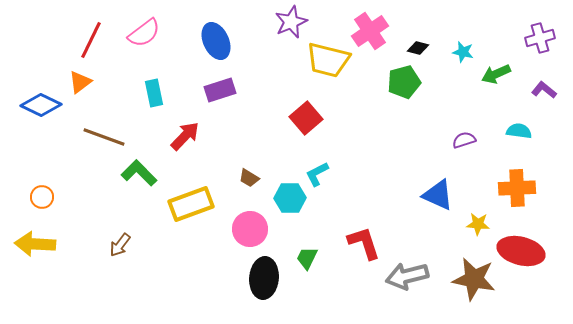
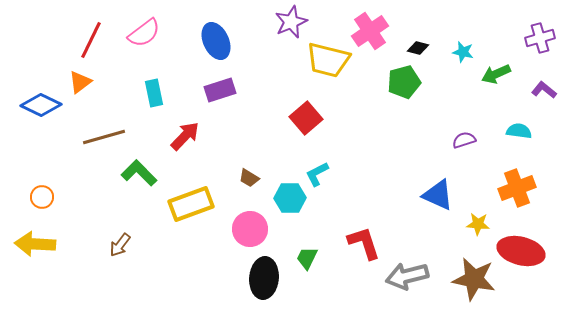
brown line: rotated 36 degrees counterclockwise
orange cross: rotated 18 degrees counterclockwise
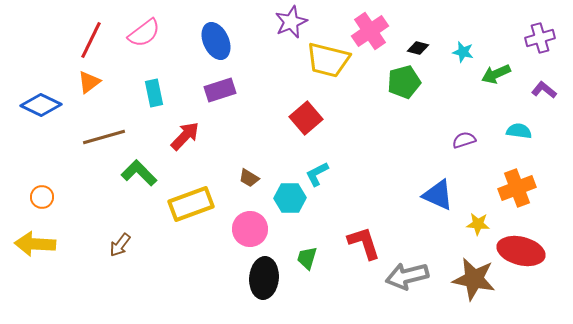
orange triangle: moved 9 px right
green trapezoid: rotated 10 degrees counterclockwise
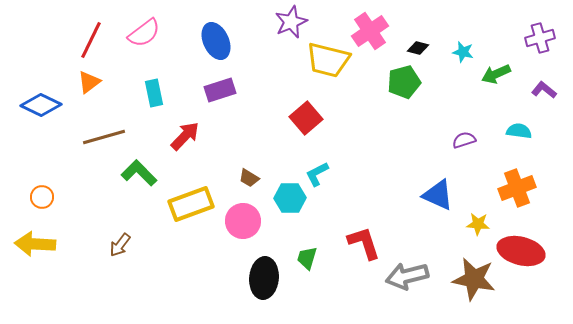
pink circle: moved 7 px left, 8 px up
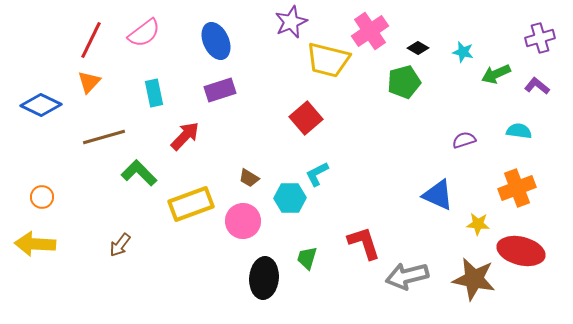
black diamond: rotated 15 degrees clockwise
orange triangle: rotated 10 degrees counterclockwise
purple L-shape: moved 7 px left, 4 px up
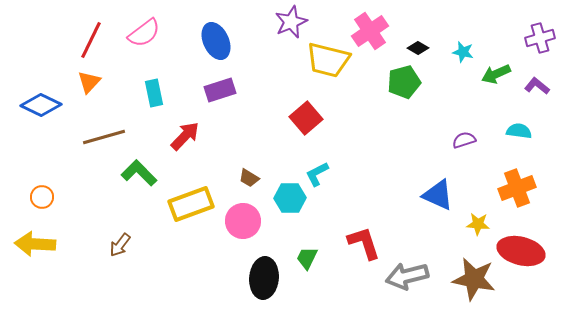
green trapezoid: rotated 10 degrees clockwise
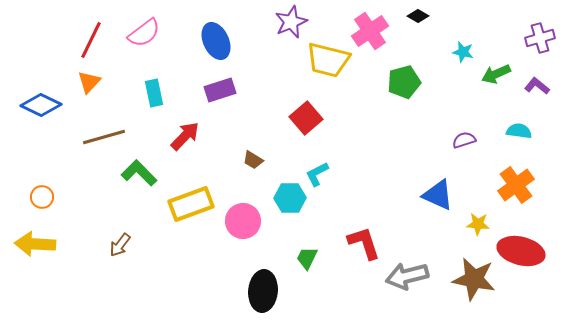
black diamond: moved 32 px up
brown trapezoid: moved 4 px right, 18 px up
orange cross: moved 1 px left, 3 px up; rotated 15 degrees counterclockwise
black ellipse: moved 1 px left, 13 px down
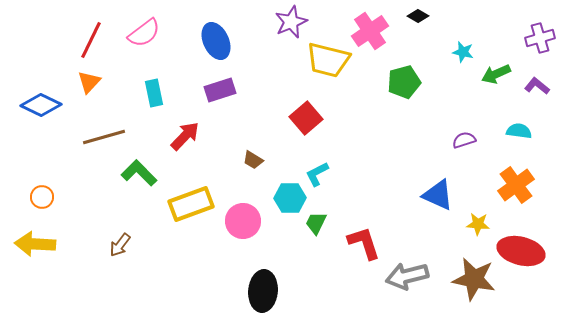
green trapezoid: moved 9 px right, 35 px up
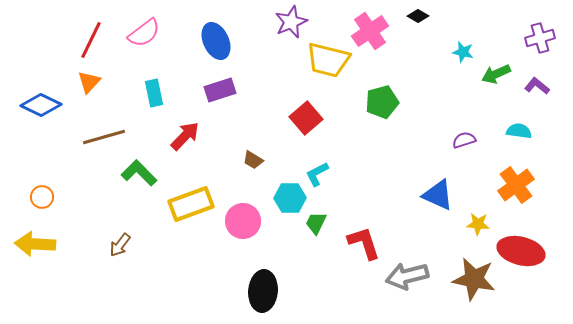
green pentagon: moved 22 px left, 20 px down
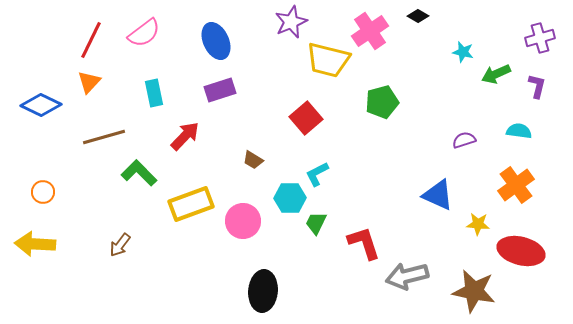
purple L-shape: rotated 65 degrees clockwise
orange circle: moved 1 px right, 5 px up
brown star: moved 12 px down
